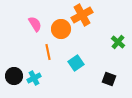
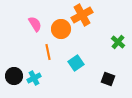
black square: moved 1 px left
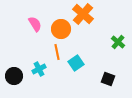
orange cross: moved 1 px right, 1 px up; rotated 20 degrees counterclockwise
orange line: moved 9 px right
cyan cross: moved 5 px right, 9 px up
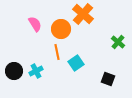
cyan cross: moved 3 px left, 2 px down
black circle: moved 5 px up
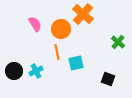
cyan square: rotated 21 degrees clockwise
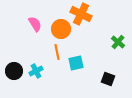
orange cross: moved 2 px left; rotated 15 degrees counterclockwise
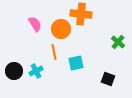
orange cross: rotated 20 degrees counterclockwise
orange line: moved 3 px left
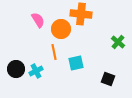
pink semicircle: moved 3 px right, 4 px up
black circle: moved 2 px right, 2 px up
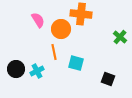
green cross: moved 2 px right, 5 px up
cyan square: rotated 28 degrees clockwise
cyan cross: moved 1 px right
